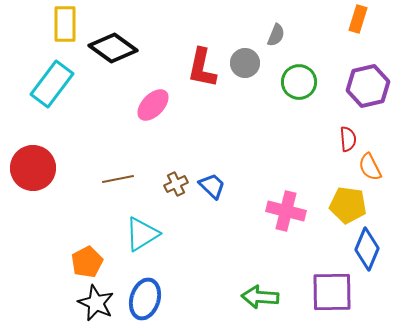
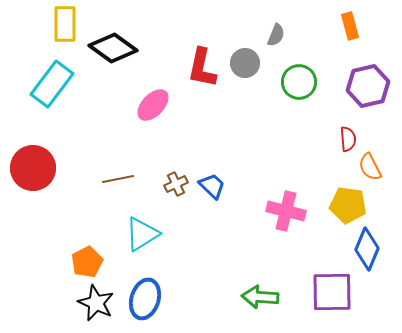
orange rectangle: moved 8 px left, 7 px down; rotated 32 degrees counterclockwise
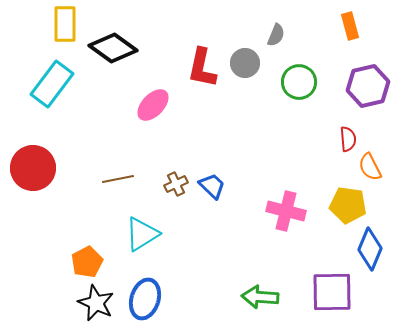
blue diamond: moved 3 px right
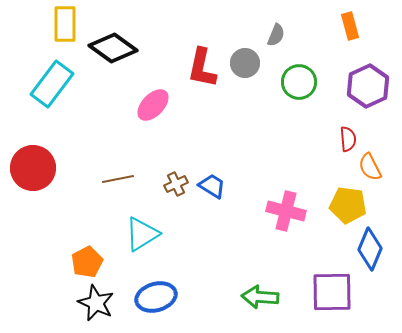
purple hexagon: rotated 12 degrees counterclockwise
blue trapezoid: rotated 12 degrees counterclockwise
blue ellipse: moved 11 px right, 2 px up; rotated 57 degrees clockwise
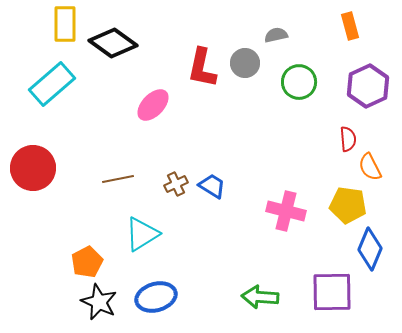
gray semicircle: rotated 125 degrees counterclockwise
black diamond: moved 5 px up
cyan rectangle: rotated 12 degrees clockwise
black star: moved 3 px right, 1 px up
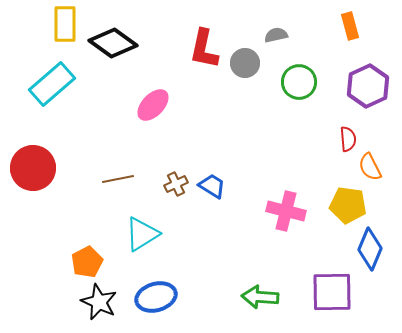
red L-shape: moved 2 px right, 19 px up
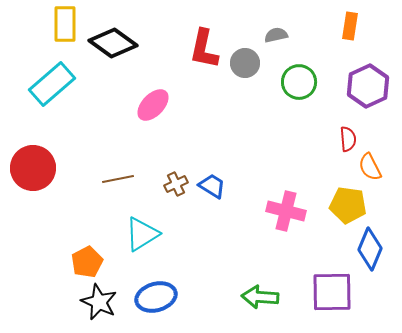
orange rectangle: rotated 24 degrees clockwise
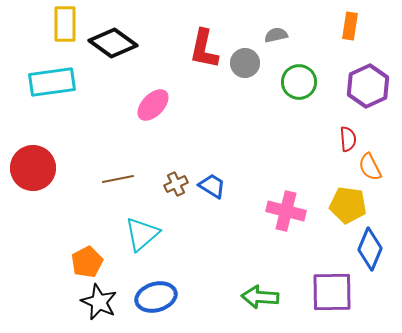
cyan rectangle: moved 2 px up; rotated 33 degrees clockwise
cyan triangle: rotated 9 degrees counterclockwise
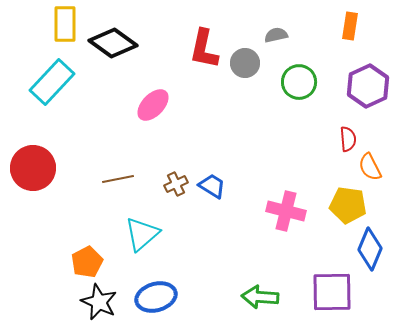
cyan rectangle: rotated 39 degrees counterclockwise
